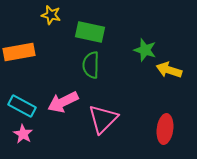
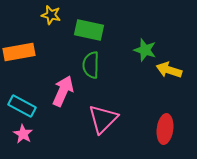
green rectangle: moved 1 px left, 2 px up
pink arrow: moved 11 px up; rotated 140 degrees clockwise
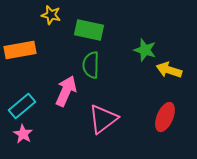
orange rectangle: moved 1 px right, 2 px up
pink arrow: moved 3 px right
cyan rectangle: rotated 68 degrees counterclockwise
pink triangle: rotated 8 degrees clockwise
red ellipse: moved 12 px up; rotated 16 degrees clockwise
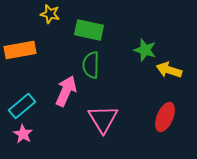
yellow star: moved 1 px left, 1 px up
pink triangle: rotated 24 degrees counterclockwise
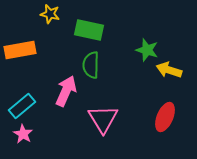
green star: moved 2 px right
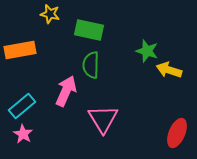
green star: moved 1 px down
red ellipse: moved 12 px right, 16 px down
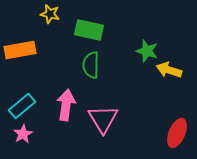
pink arrow: moved 14 px down; rotated 16 degrees counterclockwise
pink star: rotated 12 degrees clockwise
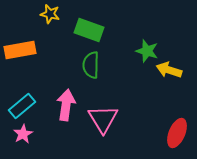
green rectangle: rotated 8 degrees clockwise
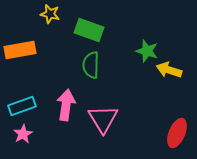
cyan rectangle: rotated 20 degrees clockwise
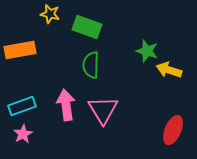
green rectangle: moved 2 px left, 3 px up
pink arrow: rotated 16 degrees counterclockwise
pink triangle: moved 9 px up
red ellipse: moved 4 px left, 3 px up
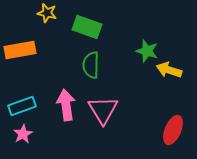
yellow star: moved 3 px left, 1 px up
